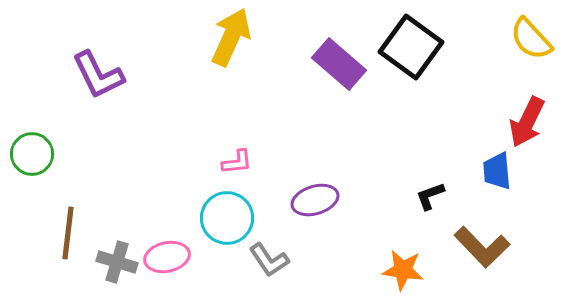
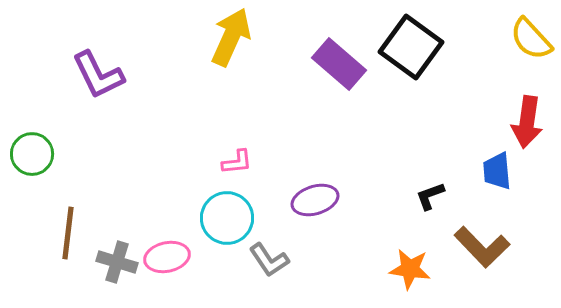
red arrow: rotated 18 degrees counterclockwise
orange star: moved 7 px right, 1 px up
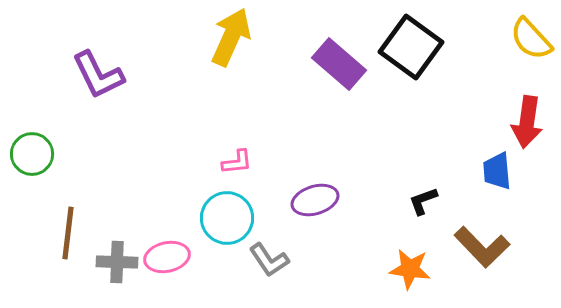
black L-shape: moved 7 px left, 5 px down
gray cross: rotated 15 degrees counterclockwise
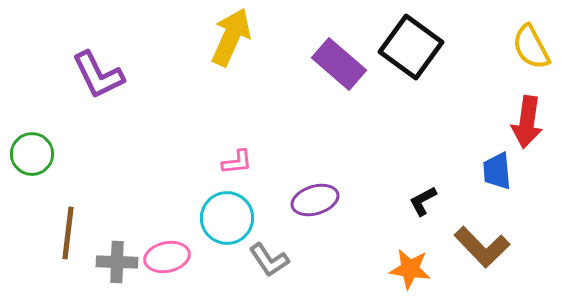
yellow semicircle: moved 8 px down; rotated 15 degrees clockwise
black L-shape: rotated 8 degrees counterclockwise
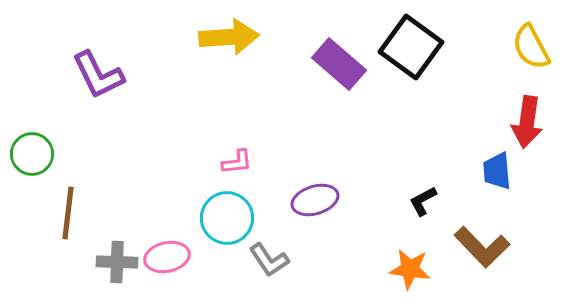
yellow arrow: moved 2 px left; rotated 62 degrees clockwise
brown line: moved 20 px up
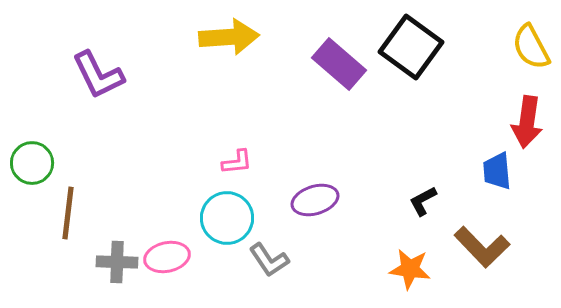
green circle: moved 9 px down
